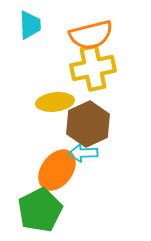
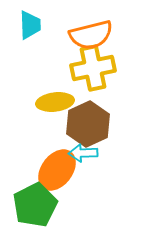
green pentagon: moved 5 px left, 5 px up
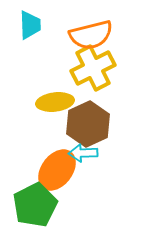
yellow cross: rotated 15 degrees counterclockwise
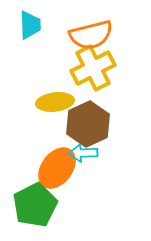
orange ellipse: moved 2 px up
